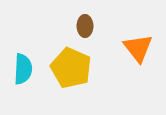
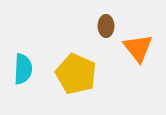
brown ellipse: moved 21 px right
yellow pentagon: moved 5 px right, 6 px down
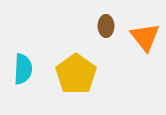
orange triangle: moved 7 px right, 11 px up
yellow pentagon: rotated 12 degrees clockwise
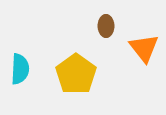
orange triangle: moved 1 px left, 11 px down
cyan semicircle: moved 3 px left
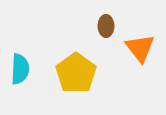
orange triangle: moved 4 px left
yellow pentagon: moved 1 px up
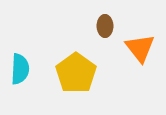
brown ellipse: moved 1 px left
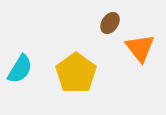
brown ellipse: moved 5 px right, 3 px up; rotated 35 degrees clockwise
cyan semicircle: rotated 28 degrees clockwise
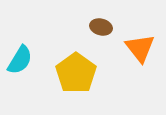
brown ellipse: moved 9 px left, 4 px down; rotated 70 degrees clockwise
cyan semicircle: moved 9 px up
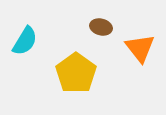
cyan semicircle: moved 5 px right, 19 px up
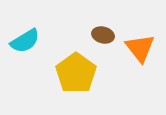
brown ellipse: moved 2 px right, 8 px down
cyan semicircle: rotated 28 degrees clockwise
